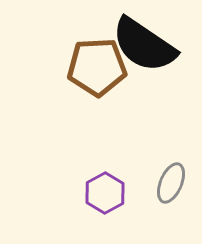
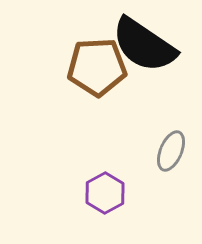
gray ellipse: moved 32 px up
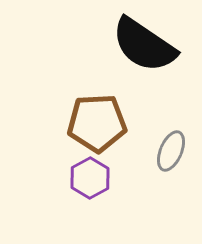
brown pentagon: moved 56 px down
purple hexagon: moved 15 px left, 15 px up
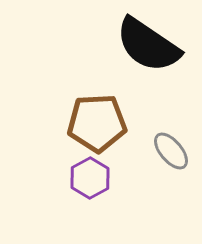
black semicircle: moved 4 px right
gray ellipse: rotated 63 degrees counterclockwise
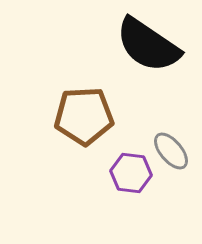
brown pentagon: moved 13 px left, 7 px up
purple hexagon: moved 41 px right, 5 px up; rotated 24 degrees counterclockwise
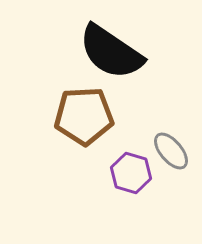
black semicircle: moved 37 px left, 7 px down
purple hexagon: rotated 9 degrees clockwise
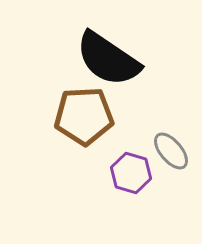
black semicircle: moved 3 px left, 7 px down
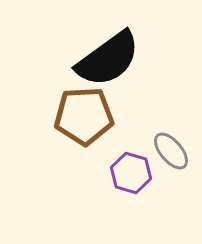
black semicircle: rotated 70 degrees counterclockwise
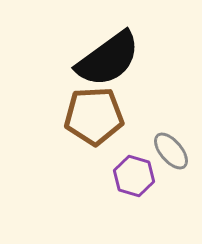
brown pentagon: moved 10 px right
purple hexagon: moved 3 px right, 3 px down
